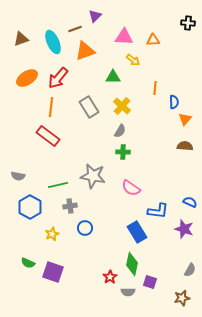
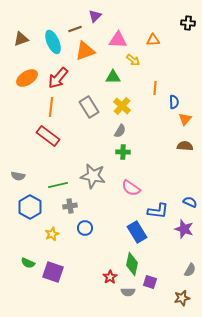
pink triangle at (124, 37): moved 6 px left, 3 px down
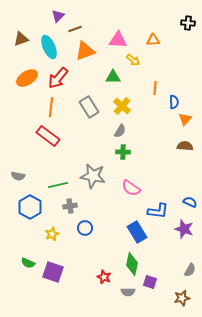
purple triangle at (95, 16): moved 37 px left
cyan ellipse at (53, 42): moved 4 px left, 5 px down
red star at (110, 277): moved 6 px left; rotated 16 degrees counterclockwise
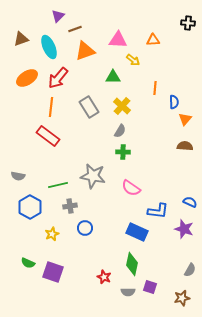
blue rectangle at (137, 232): rotated 35 degrees counterclockwise
purple square at (150, 282): moved 5 px down
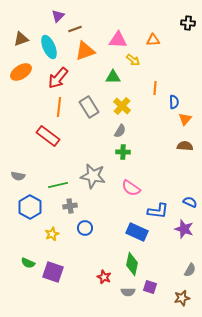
orange ellipse at (27, 78): moved 6 px left, 6 px up
orange line at (51, 107): moved 8 px right
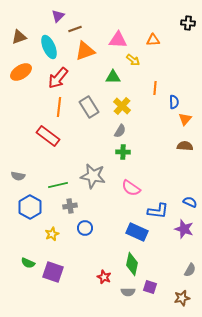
brown triangle at (21, 39): moved 2 px left, 2 px up
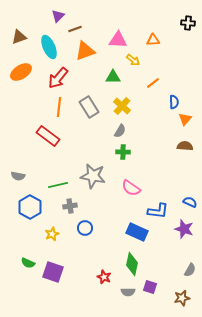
orange line at (155, 88): moved 2 px left, 5 px up; rotated 48 degrees clockwise
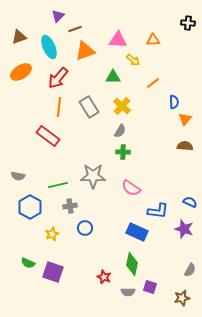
gray star at (93, 176): rotated 10 degrees counterclockwise
